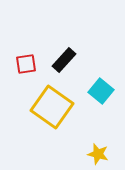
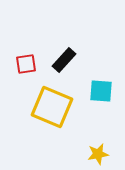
cyan square: rotated 35 degrees counterclockwise
yellow square: rotated 12 degrees counterclockwise
yellow star: rotated 25 degrees counterclockwise
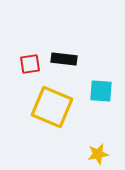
black rectangle: moved 1 px up; rotated 55 degrees clockwise
red square: moved 4 px right
